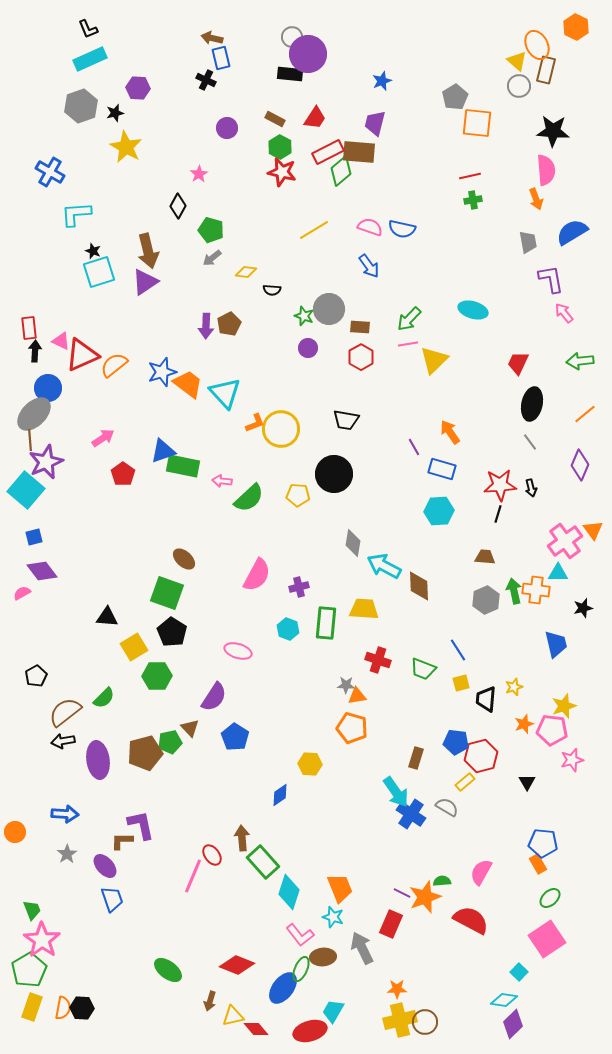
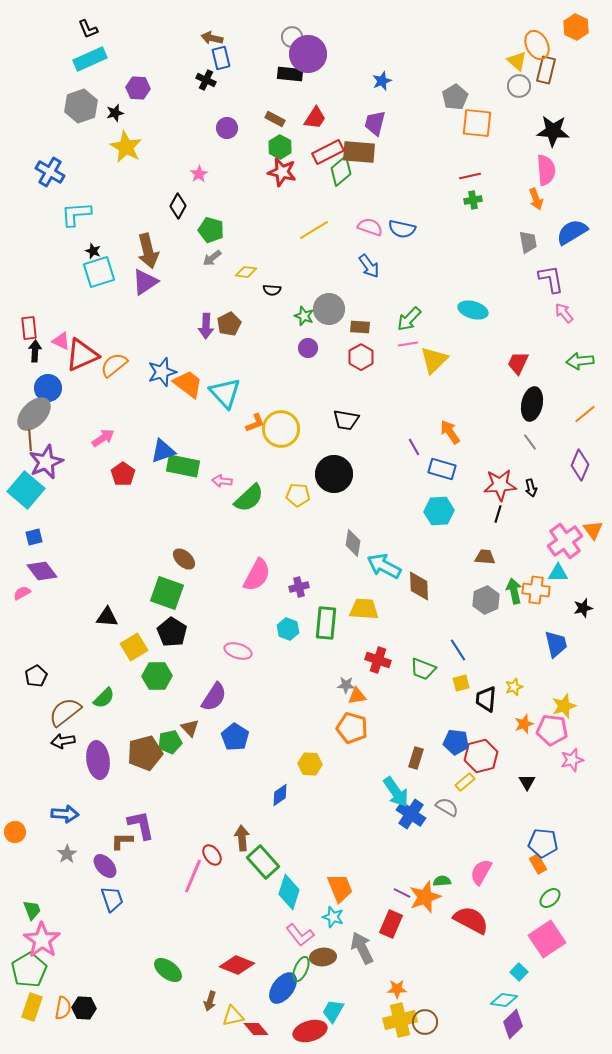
black hexagon at (82, 1008): moved 2 px right
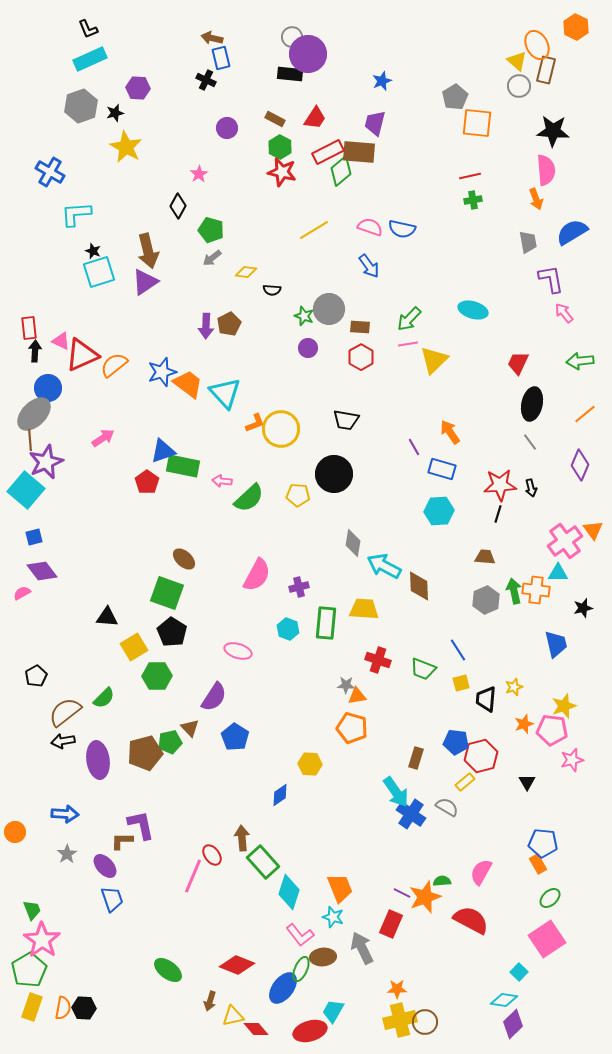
red pentagon at (123, 474): moved 24 px right, 8 px down
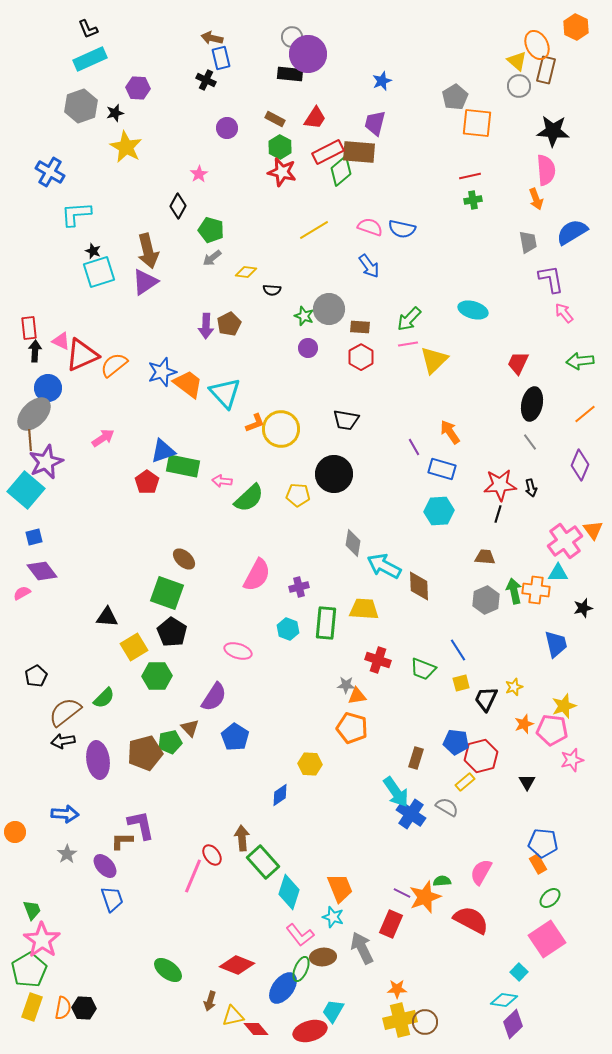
black trapezoid at (486, 699): rotated 20 degrees clockwise
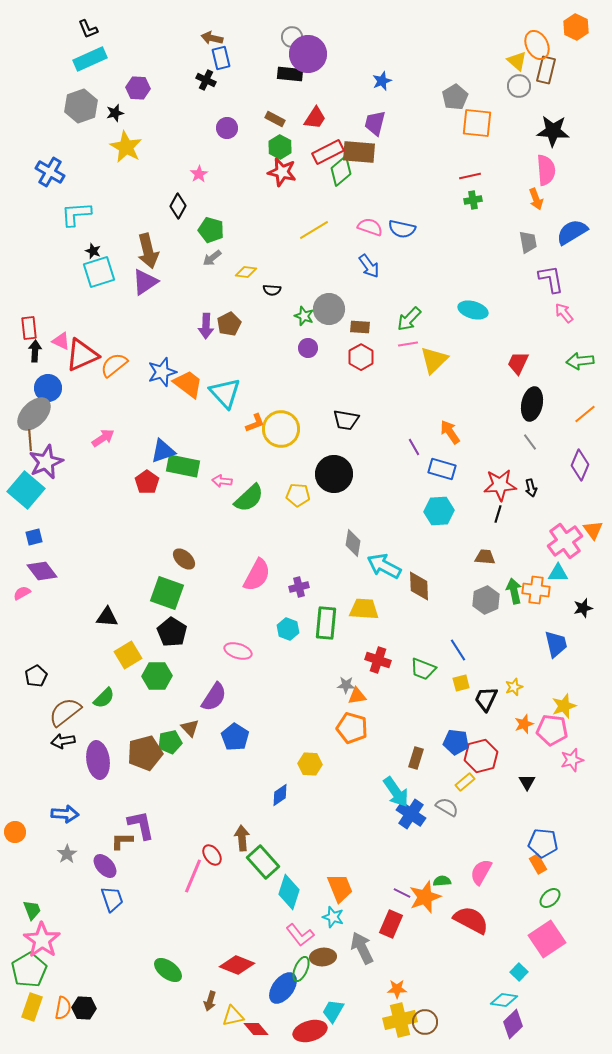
yellow square at (134, 647): moved 6 px left, 8 px down
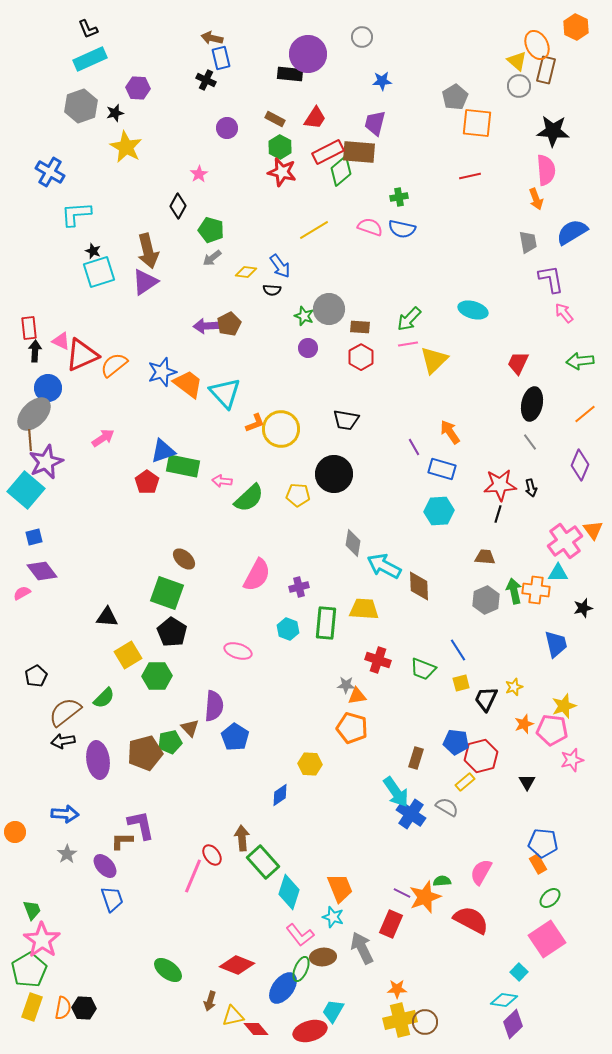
gray circle at (292, 37): moved 70 px right
blue star at (382, 81): rotated 18 degrees clockwise
green cross at (473, 200): moved 74 px left, 3 px up
blue arrow at (369, 266): moved 89 px left
purple arrow at (206, 326): rotated 85 degrees clockwise
purple semicircle at (214, 697): moved 9 px down; rotated 28 degrees counterclockwise
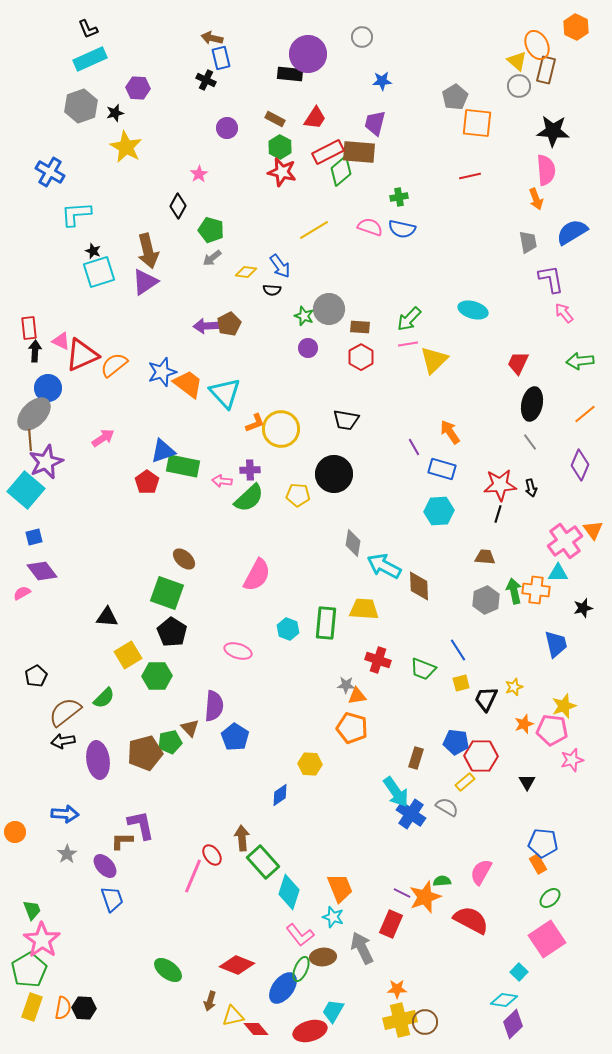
purple cross at (299, 587): moved 49 px left, 117 px up; rotated 12 degrees clockwise
red hexagon at (481, 756): rotated 16 degrees clockwise
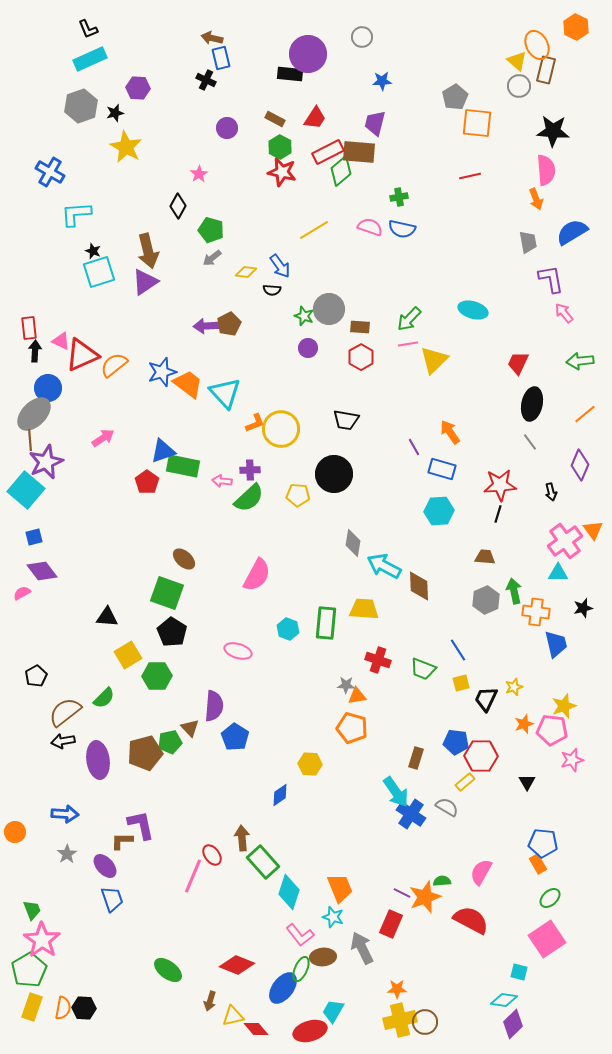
black arrow at (531, 488): moved 20 px right, 4 px down
orange cross at (536, 590): moved 22 px down
cyan square at (519, 972): rotated 30 degrees counterclockwise
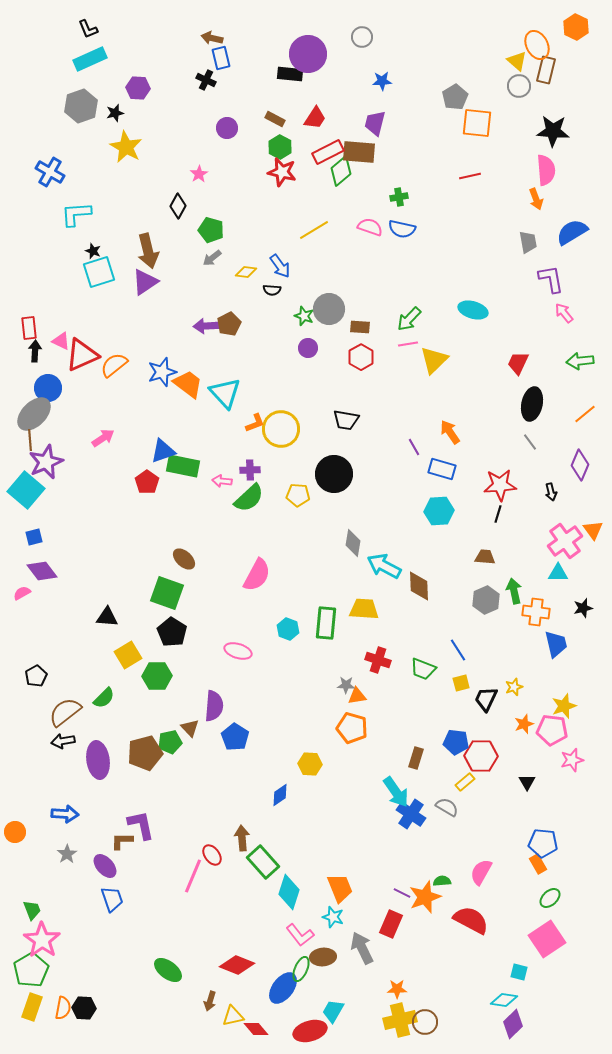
green pentagon at (29, 970): moved 2 px right
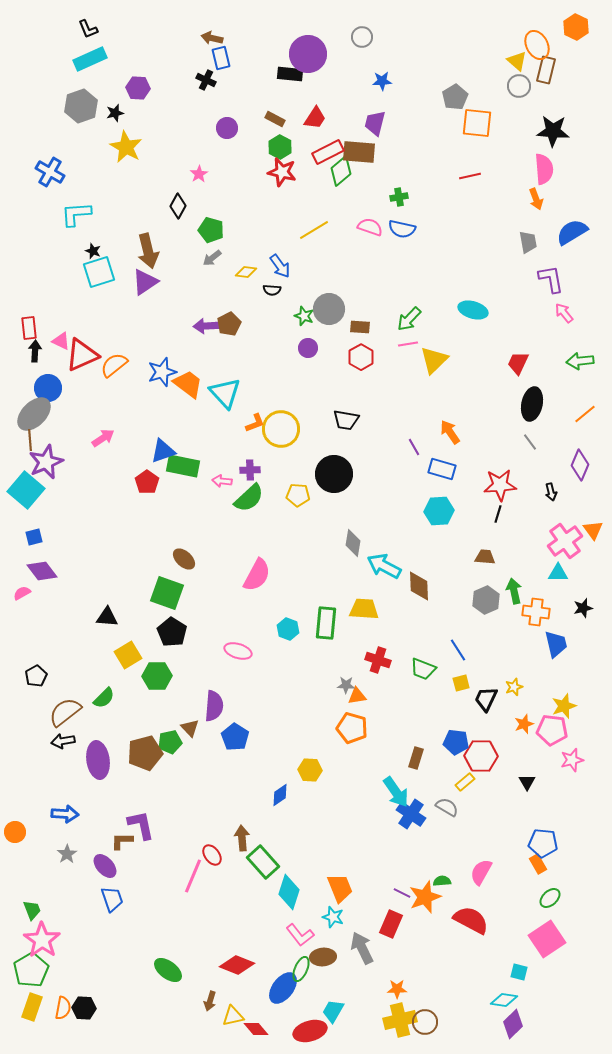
pink semicircle at (546, 170): moved 2 px left, 1 px up
yellow hexagon at (310, 764): moved 6 px down
